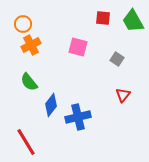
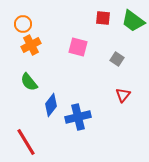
green trapezoid: rotated 25 degrees counterclockwise
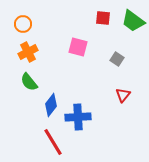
orange cross: moved 3 px left, 7 px down
blue cross: rotated 10 degrees clockwise
red line: moved 27 px right
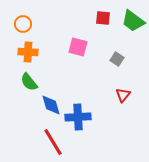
orange cross: rotated 30 degrees clockwise
blue diamond: rotated 55 degrees counterclockwise
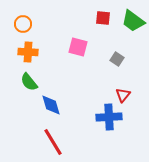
blue cross: moved 31 px right
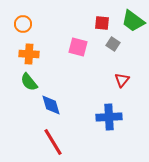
red square: moved 1 px left, 5 px down
orange cross: moved 1 px right, 2 px down
gray square: moved 4 px left, 15 px up
red triangle: moved 1 px left, 15 px up
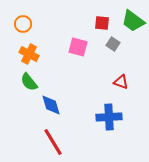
orange cross: rotated 24 degrees clockwise
red triangle: moved 1 px left, 2 px down; rotated 49 degrees counterclockwise
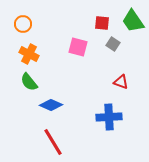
green trapezoid: rotated 20 degrees clockwise
blue diamond: rotated 50 degrees counterclockwise
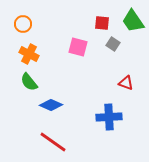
red triangle: moved 5 px right, 1 px down
red line: rotated 24 degrees counterclockwise
